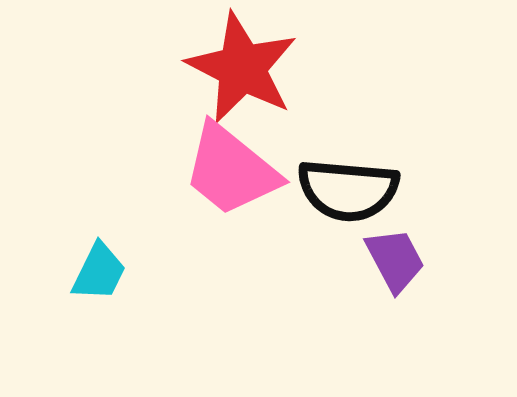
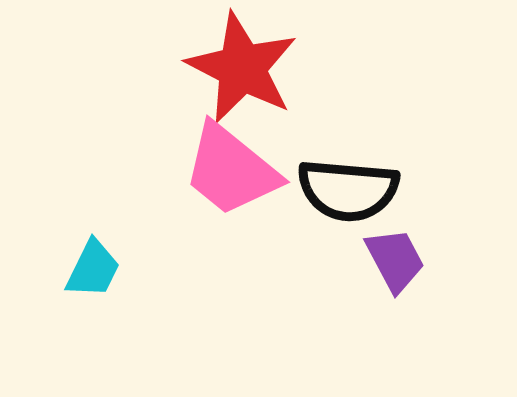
cyan trapezoid: moved 6 px left, 3 px up
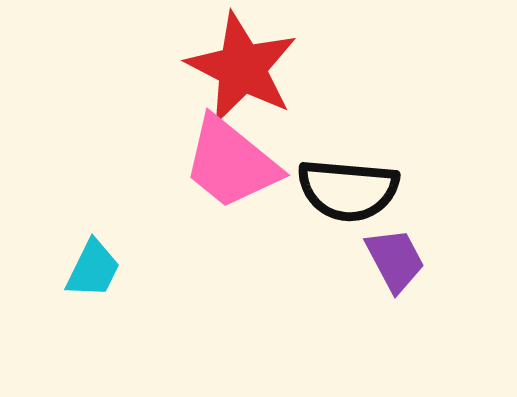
pink trapezoid: moved 7 px up
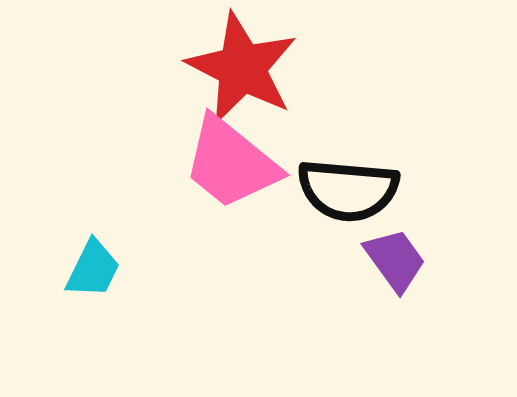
purple trapezoid: rotated 8 degrees counterclockwise
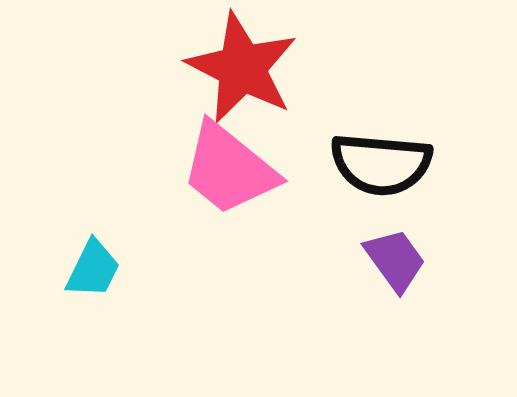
pink trapezoid: moved 2 px left, 6 px down
black semicircle: moved 33 px right, 26 px up
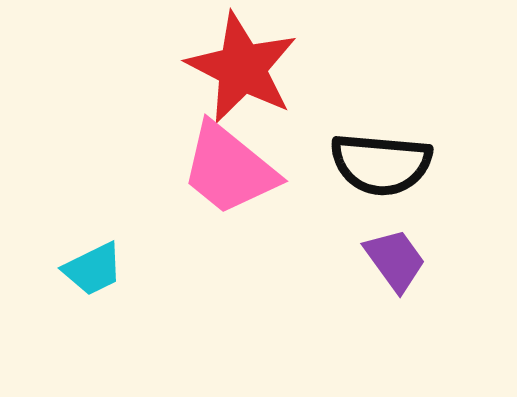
cyan trapezoid: rotated 38 degrees clockwise
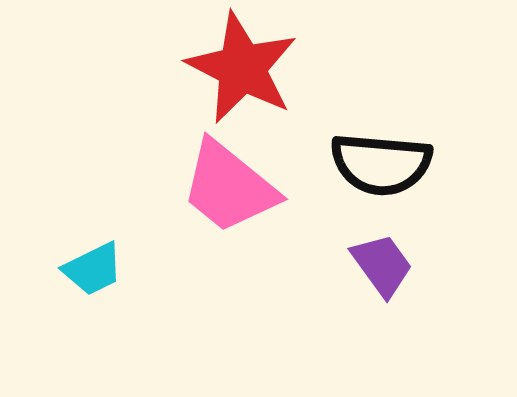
pink trapezoid: moved 18 px down
purple trapezoid: moved 13 px left, 5 px down
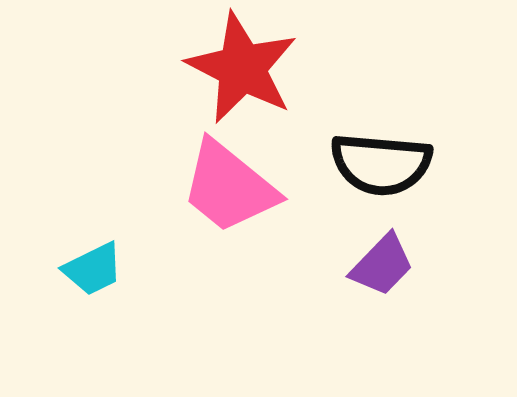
purple trapezoid: rotated 80 degrees clockwise
